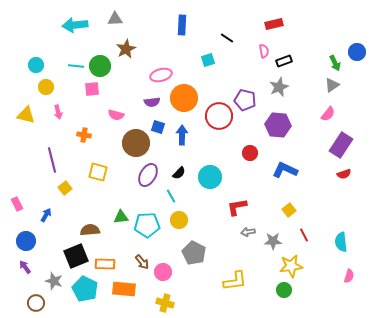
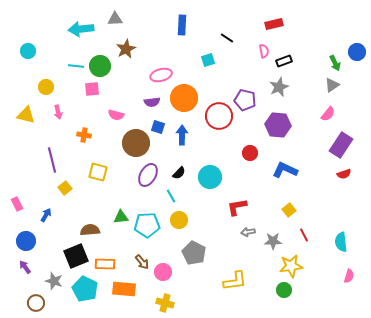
cyan arrow at (75, 25): moved 6 px right, 4 px down
cyan circle at (36, 65): moved 8 px left, 14 px up
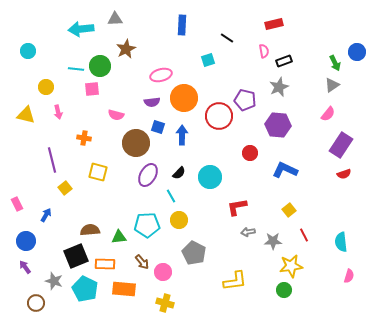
cyan line at (76, 66): moved 3 px down
orange cross at (84, 135): moved 3 px down
green triangle at (121, 217): moved 2 px left, 20 px down
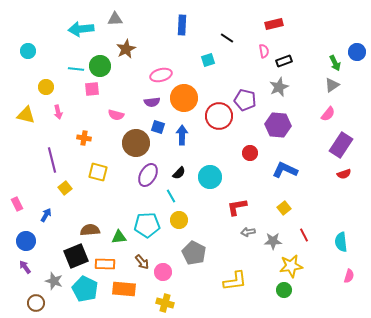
yellow square at (289, 210): moved 5 px left, 2 px up
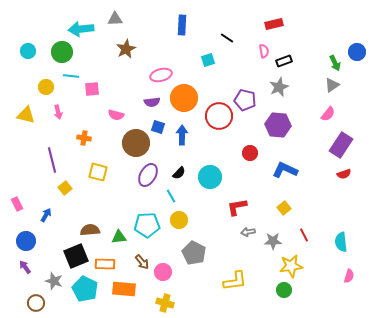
green circle at (100, 66): moved 38 px left, 14 px up
cyan line at (76, 69): moved 5 px left, 7 px down
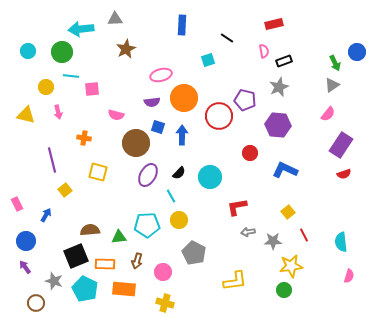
yellow square at (65, 188): moved 2 px down
yellow square at (284, 208): moved 4 px right, 4 px down
brown arrow at (142, 262): moved 5 px left, 1 px up; rotated 56 degrees clockwise
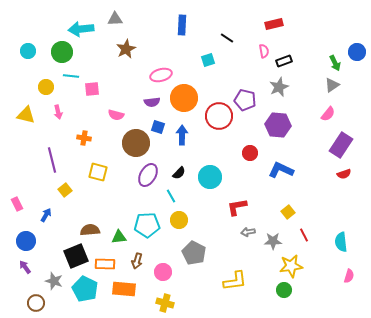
blue L-shape at (285, 170): moved 4 px left
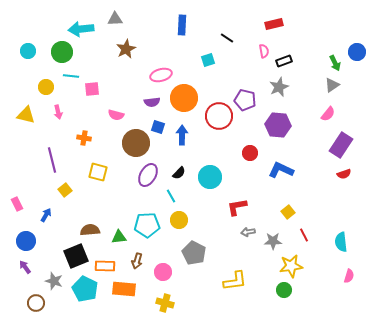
orange rectangle at (105, 264): moved 2 px down
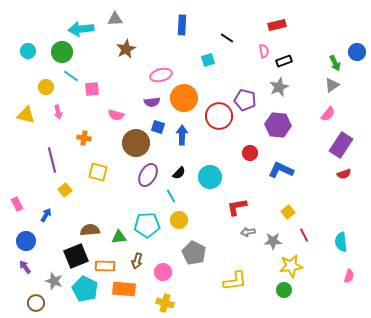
red rectangle at (274, 24): moved 3 px right, 1 px down
cyan line at (71, 76): rotated 28 degrees clockwise
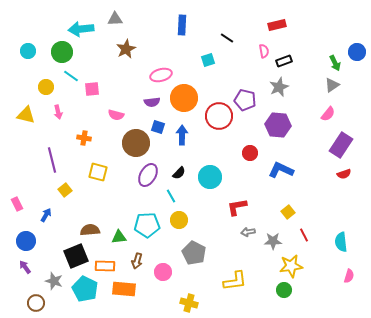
yellow cross at (165, 303): moved 24 px right
